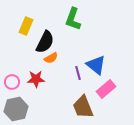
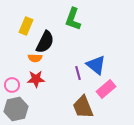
orange semicircle: moved 16 px left; rotated 32 degrees clockwise
pink circle: moved 3 px down
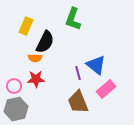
pink circle: moved 2 px right, 1 px down
brown trapezoid: moved 5 px left, 5 px up
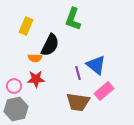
black semicircle: moved 5 px right, 3 px down
pink rectangle: moved 2 px left, 2 px down
brown trapezoid: rotated 60 degrees counterclockwise
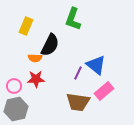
purple line: rotated 40 degrees clockwise
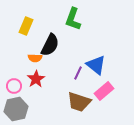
red star: rotated 30 degrees counterclockwise
brown trapezoid: moved 1 px right; rotated 10 degrees clockwise
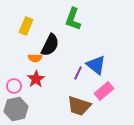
brown trapezoid: moved 4 px down
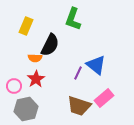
pink rectangle: moved 7 px down
gray hexagon: moved 10 px right
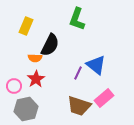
green L-shape: moved 4 px right
